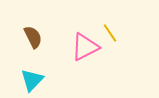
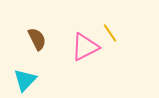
brown semicircle: moved 4 px right, 2 px down
cyan triangle: moved 7 px left
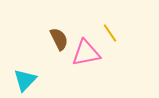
brown semicircle: moved 22 px right
pink triangle: moved 1 px right, 6 px down; rotated 16 degrees clockwise
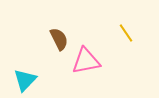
yellow line: moved 16 px right
pink triangle: moved 8 px down
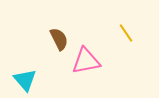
cyan triangle: rotated 25 degrees counterclockwise
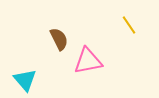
yellow line: moved 3 px right, 8 px up
pink triangle: moved 2 px right
